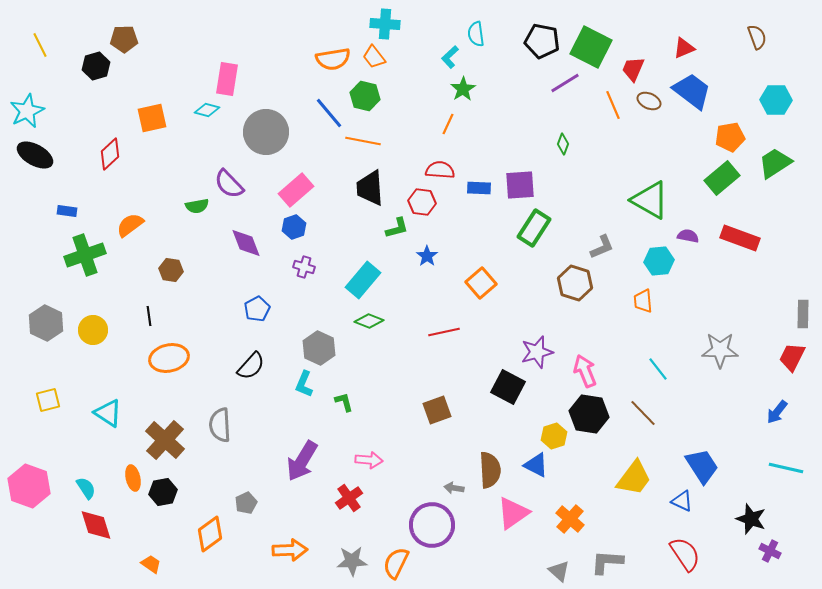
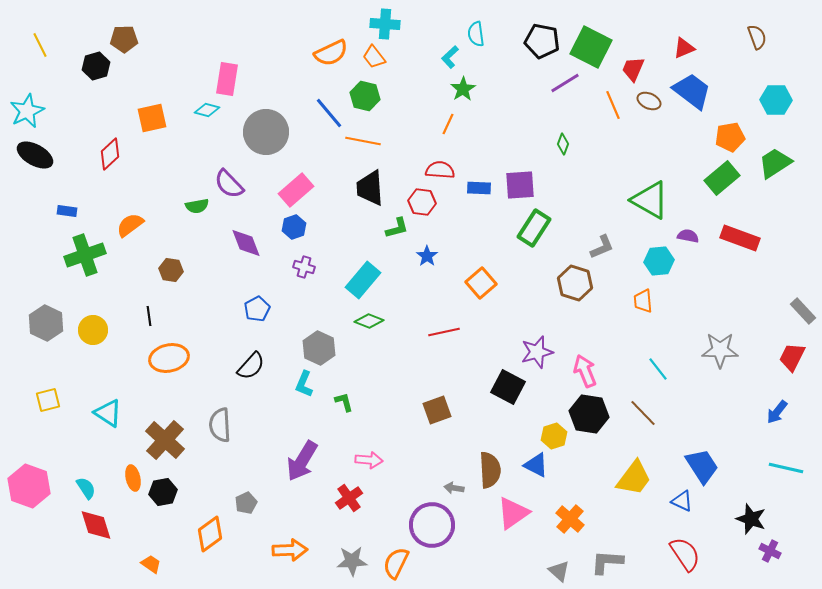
orange semicircle at (333, 59): moved 2 px left, 6 px up; rotated 16 degrees counterclockwise
gray rectangle at (803, 314): moved 3 px up; rotated 44 degrees counterclockwise
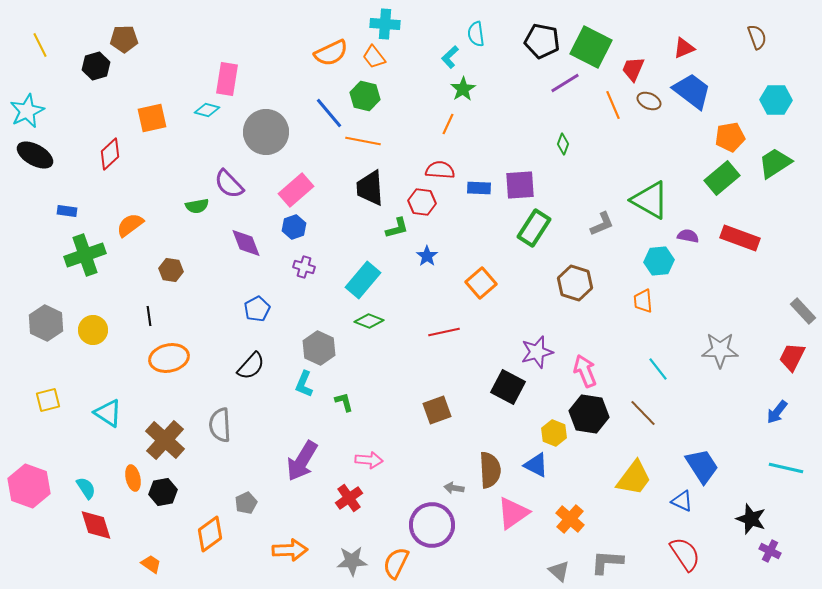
gray L-shape at (602, 247): moved 23 px up
yellow hexagon at (554, 436): moved 3 px up; rotated 20 degrees counterclockwise
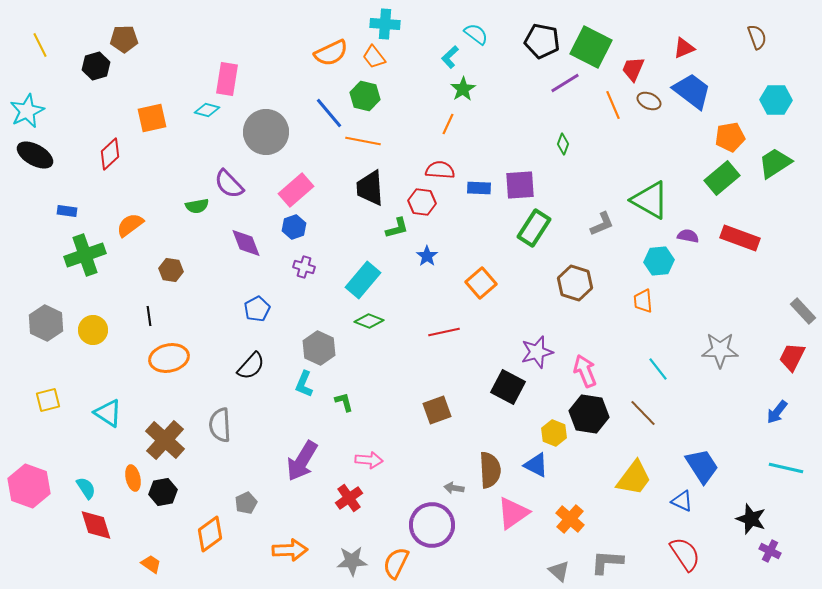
cyan semicircle at (476, 34): rotated 135 degrees clockwise
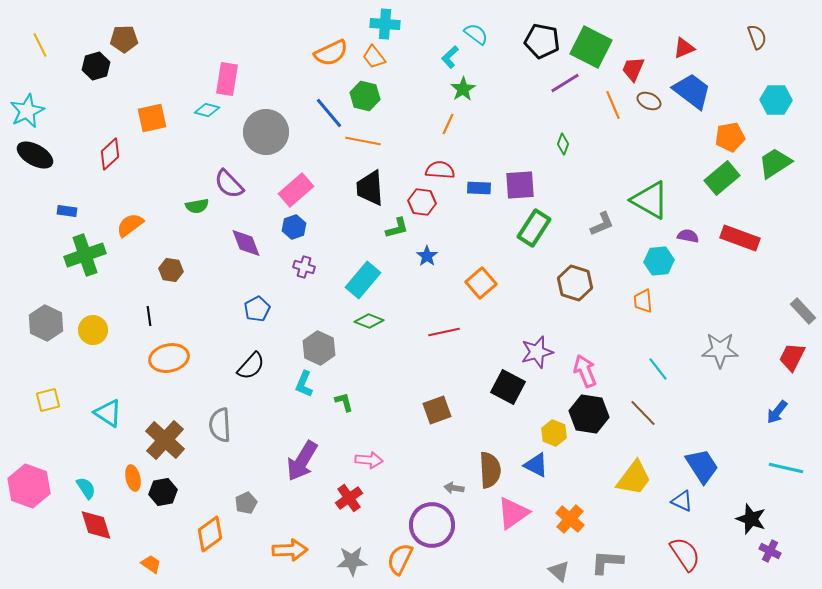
orange semicircle at (396, 563): moved 4 px right, 4 px up
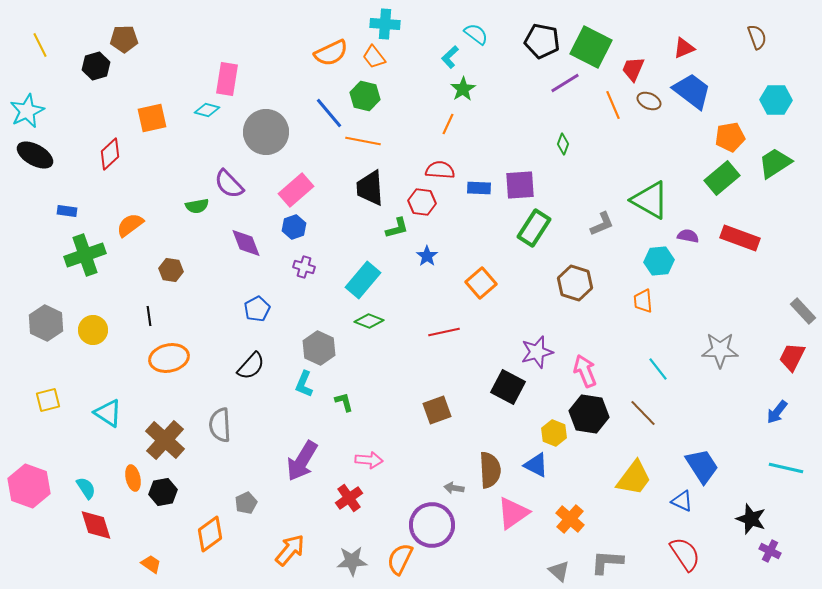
orange arrow at (290, 550): rotated 48 degrees counterclockwise
